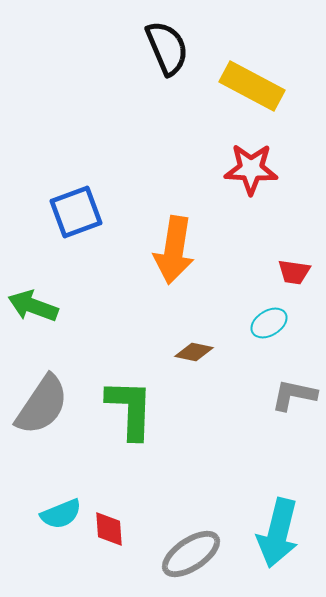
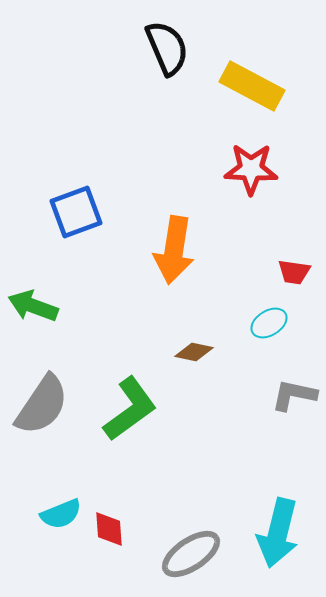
green L-shape: rotated 52 degrees clockwise
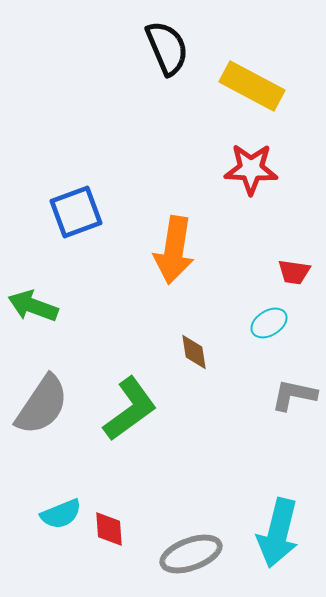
brown diamond: rotated 69 degrees clockwise
gray ellipse: rotated 14 degrees clockwise
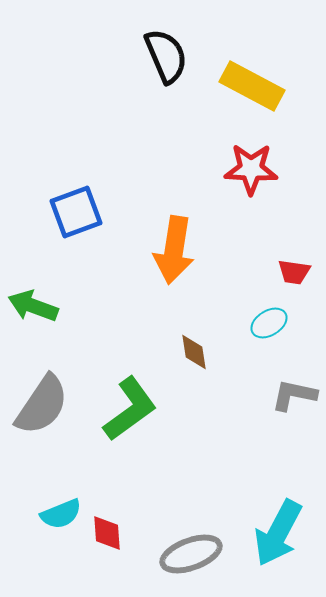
black semicircle: moved 1 px left, 8 px down
red diamond: moved 2 px left, 4 px down
cyan arrow: rotated 14 degrees clockwise
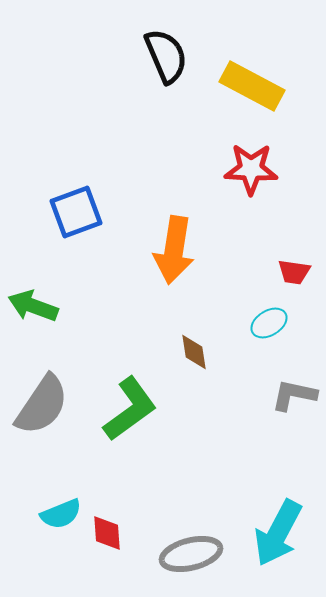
gray ellipse: rotated 6 degrees clockwise
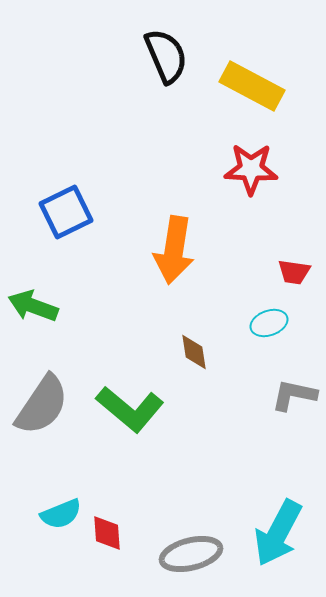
blue square: moved 10 px left; rotated 6 degrees counterclockwise
cyan ellipse: rotated 12 degrees clockwise
green L-shape: rotated 76 degrees clockwise
